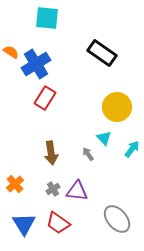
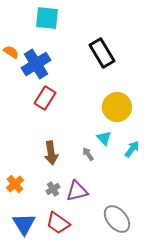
black rectangle: rotated 24 degrees clockwise
purple triangle: rotated 20 degrees counterclockwise
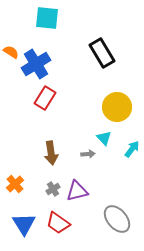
gray arrow: rotated 120 degrees clockwise
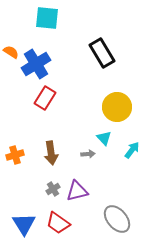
cyan arrow: moved 1 px down
orange cross: moved 29 px up; rotated 24 degrees clockwise
